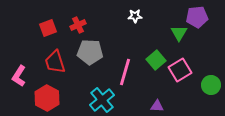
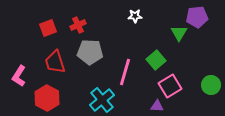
pink square: moved 10 px left, 16 px down
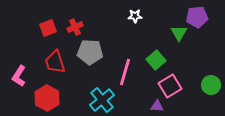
red cross: moved 3 px left, 2 px down
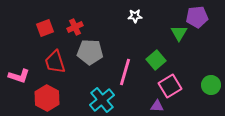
red square: moved 3 px left
pink L-shape: rotated 105 degrees counterclockwise
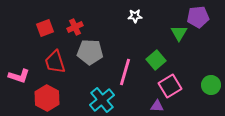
purple pentagon: moved 1 px right
